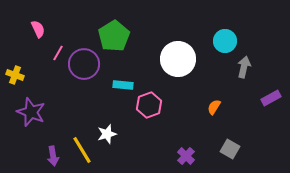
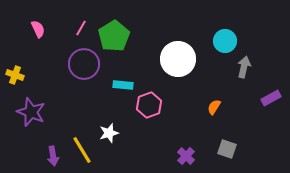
pink line: moved 23 px right, 25 px up
white star: moved 2 px right, 1 px up
gray square: moved 3 px left; rotated 12 degrees counterclockwise
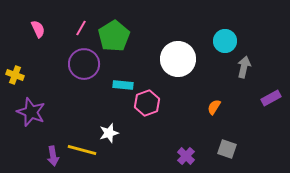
pink hexagon: moved 2 px left, 2 px up
yellow line: rotated 44 degrees counterclockwise
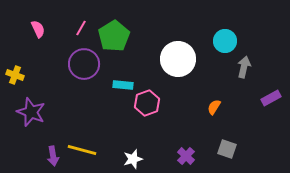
white star: moved 24 px right, 26 px down
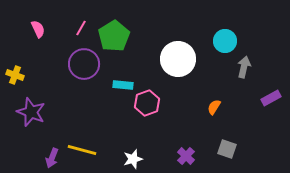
purple arrow: moved 1 px left, 2 px down; rotated 30 degrees clockwise
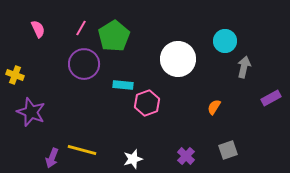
gray square: moved 1 px right, 1 px down; rotated 36 degrees counterclockwise
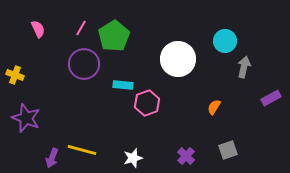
purple star: moved 5 px left, 6 px down
white star: moved 1 px up
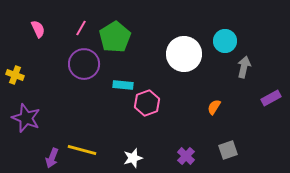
green pentagon: moved 1 px right, 1 px down
white circle: moved 6 px right, 5 px up
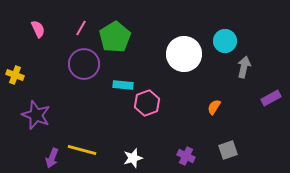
purple star: moved 10 px right, 3 px up
purple cross: rotated 18 degrees counterclockwise
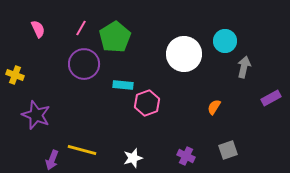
purple arrow: moved 2 px down
